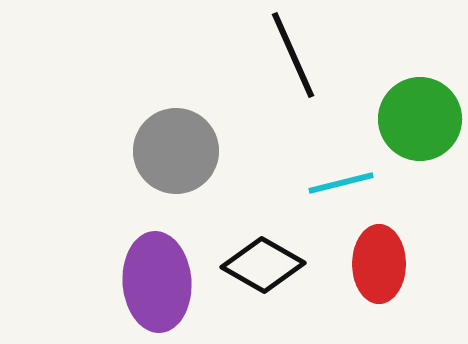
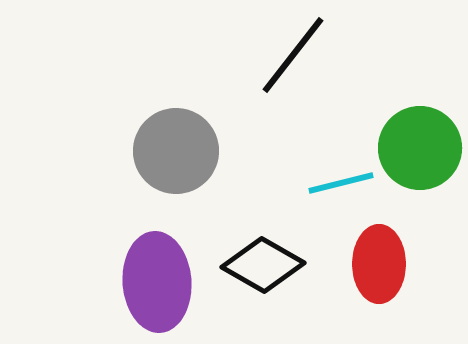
black line: rotated 62 degrees clockwise
green circle: moved 29 px down
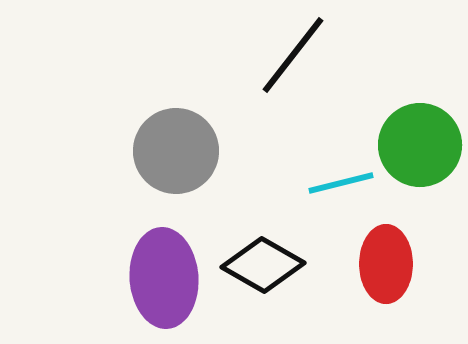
green circle: moved 3 px up
red ellipse: moved 7 px right
purple ellipse: moved 7 px right, 4 px up
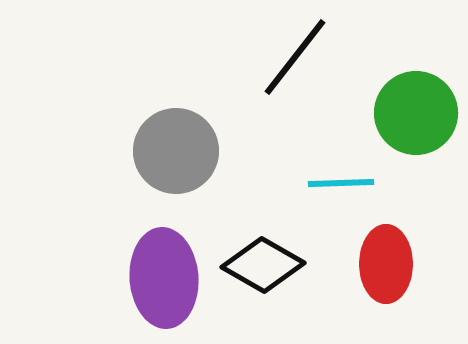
black line: moved 2 px right, 2 px down
green circle: moved 4 px left, 32 px up
cyan line: rotated 12 degrees clockwise
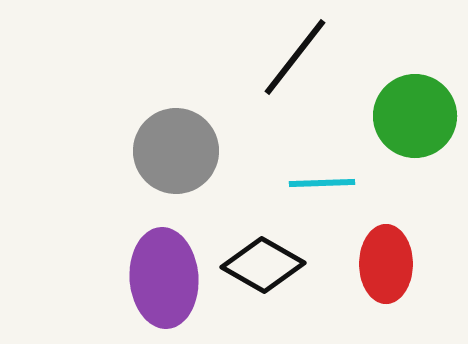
green circle: moved 1 px left, 3 px down
cyan line: moved 19 px left
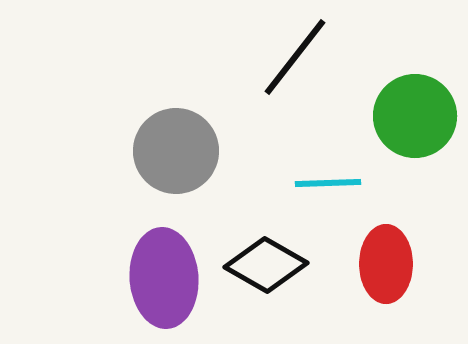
cyan line: moved 6 px right
black diamond: moved 3 px right
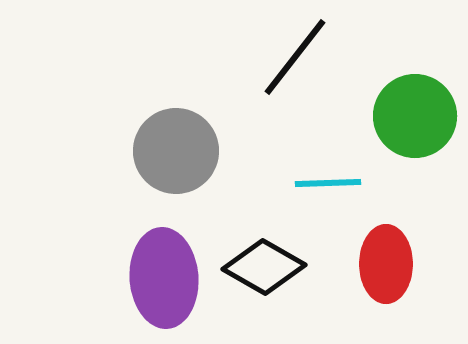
black diamond: moved 2 px left, 2 px down
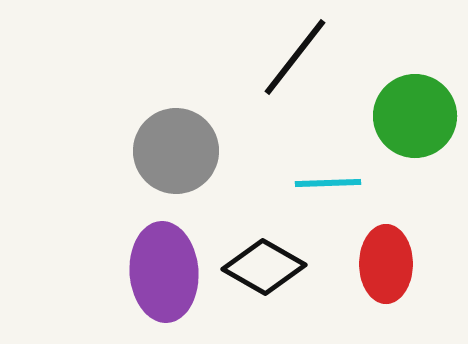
purple ellipse: moved 6 px up
